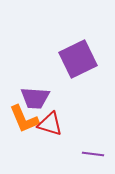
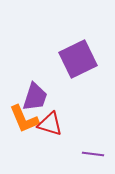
purple trapezoid: moved 1 px up; rotated 76 degrees counterclockwise
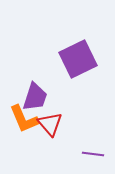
red triangle: rotated 32 degrees clockwise
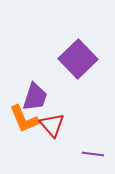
purple square: rotated 18 degrees counterclockwise
red triangle: moved 2 px right, 1 px down
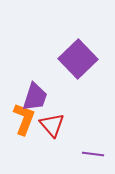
orange L-shape: rotated 136 degrees counterclockwise
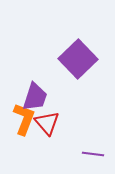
red triangle: moved 5 px left, 2 px up
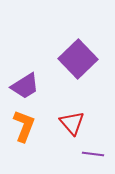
purple trapezoid: moved 10 px left, 11 px up; rotated 40 degrees clockwise
orange L-shape: moved 7 px down
red triangle: moved 25 px right
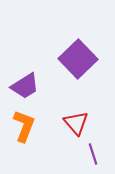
red triangle: moved 4 px right
purple line: rotated 65 degrees clockwise
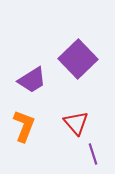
purple trapezoid: moved 7 px right, 6 px up
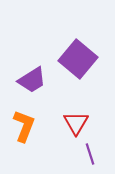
purple square: rotated 6 degrees counterclockwise
red triangle: rotated 12 degrees clockwise
purple line: moved 3 px left
